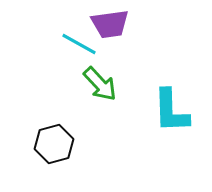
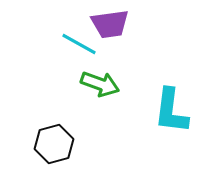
green arrow: rotated 27 degrees counterclockwise
cyan L-shape: rotated 9 degrees clockwise
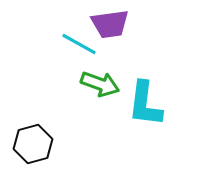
cyan L-shape: moved 26 px left, 7 px up
black hexagon: moved 21 px left
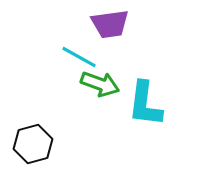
cyan line: moved 13 px down
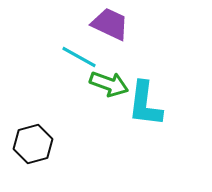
purple trapezoid: rotated 147 degrees counterclockwise
green arrow: moved 9 px right
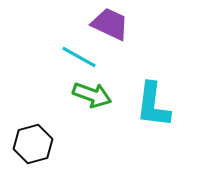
green arrow: moved 17 px left, 11 px down
cyan L-shape: moved 8 px right, 1 px down
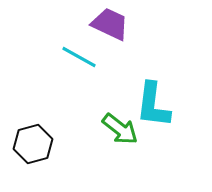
green arrow: moved 28 px right, 34 px down; rotated 18 degrees clockwise
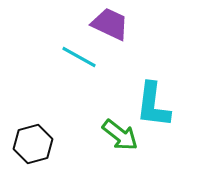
green arrow: moved 6 px down
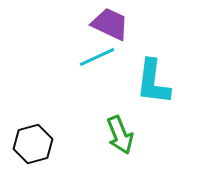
cyan line: moved 18 px right; rotated 54 degrees counterclockwise
cyan L-shape: moved 23 px up
green arrow: rotated 30 degrees clockwise
